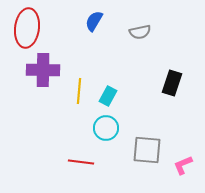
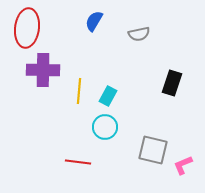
gray semicircle: moved 1 px left, 2 px down
cyan circle: moved 1 px left, 1 px up
gray square: moved 6 px right; rotated 8 degrees clockwise
red line: moved 3 px left
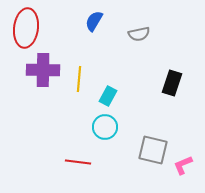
red ellipse: moved 1 px left
yellow line: moved 12 px up
